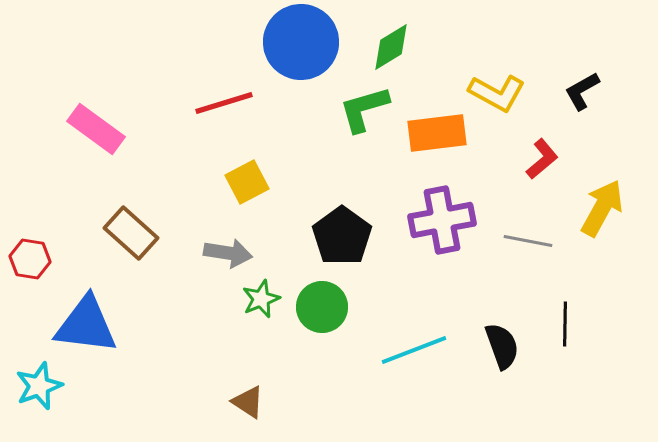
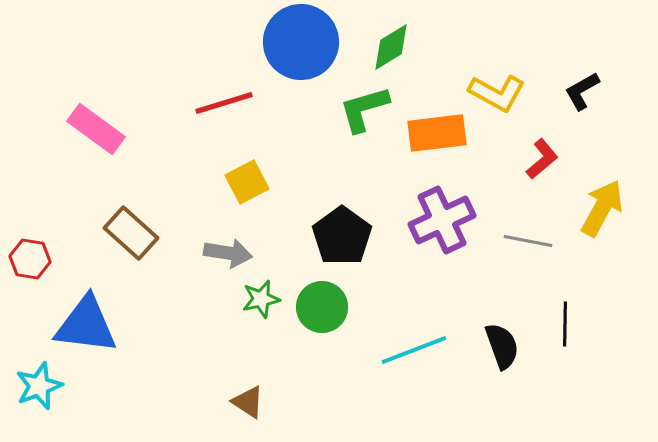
purple cross: rotated 14 degrees counterclockwise
green star: rotated 9 degrees clockwise
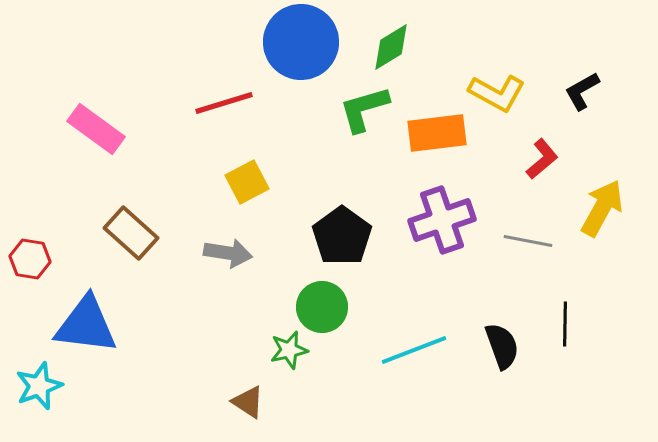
purple cross: rotated 6 degrees clockwise
green star: moved 28 px right, 51 px down
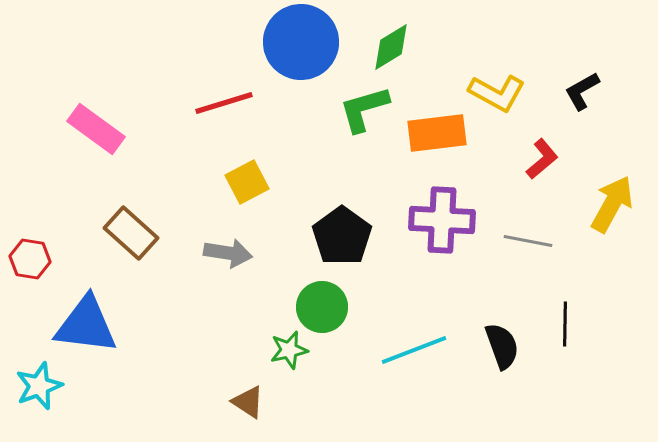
yellow arrow: moved 10 px right, 4 px up
purple cross: rotated 22 degrees clockwise
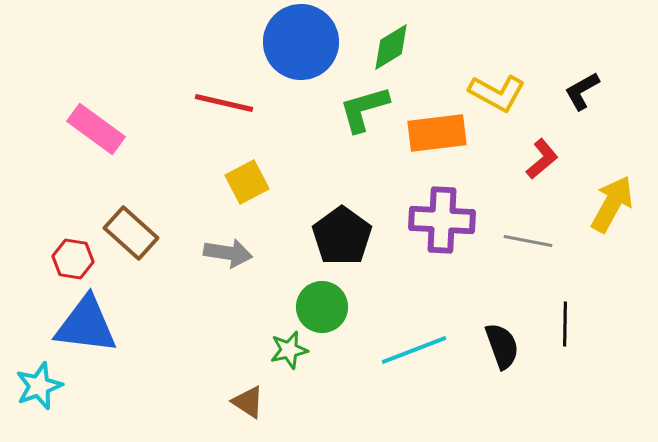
red line: rotated 30 degrees clockwise
red hexagon: moved 43 px right
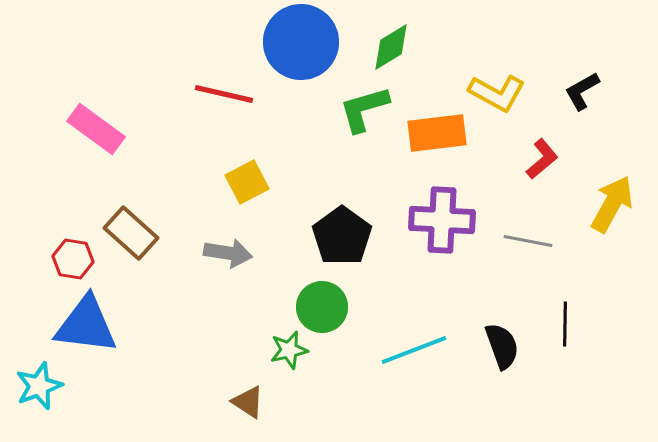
red line: moved 9 px up
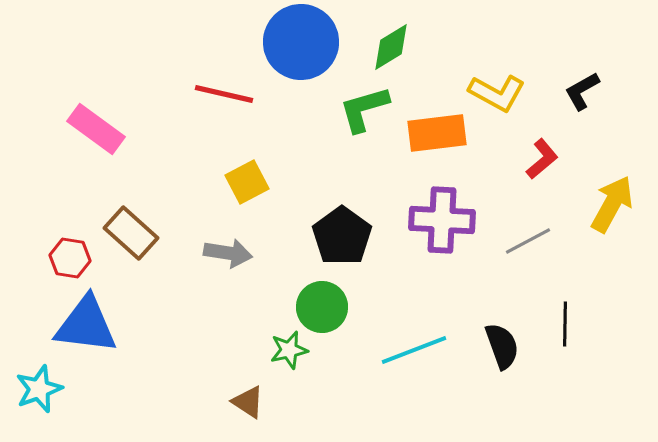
gray line: rotated 39 degrees counterclockwise
red hexagon: moved 3 px left, 1 px up
cyan star: moved 3 px down
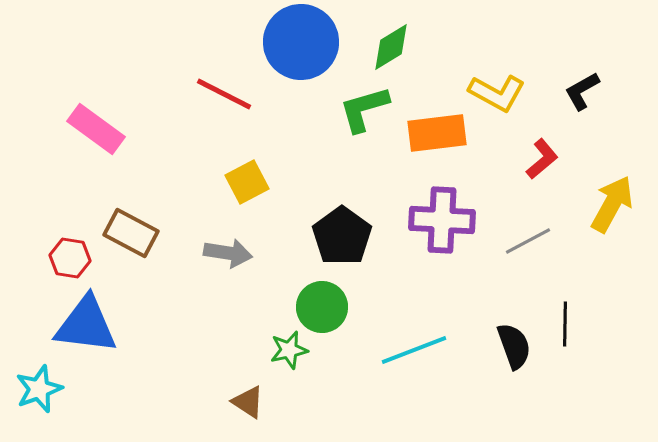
red line: rotated 14 degrees clockwise
brown rectangle: rotated 14 degrees counterclockwise
black semicircle: moved 12 px right
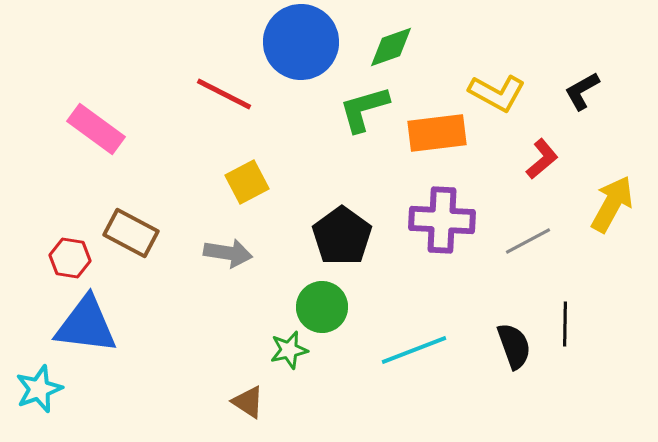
green diamond: rotated 12 degrees clockwise
